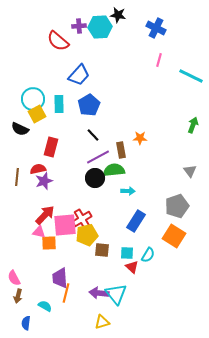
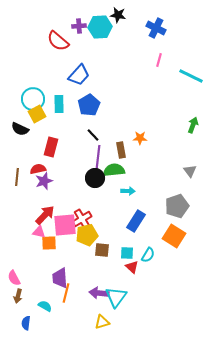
purple line at (98, 157): rotated 55 degrees counterclockwise
cyan triangle at (116, 294): moved 3 px down; rotated 15 degrees clockwise
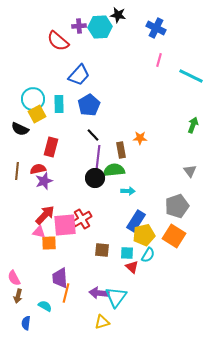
brown line at (17, 177): moved 6 px up
yellow pentagon at (87, 235): moved 57 px right
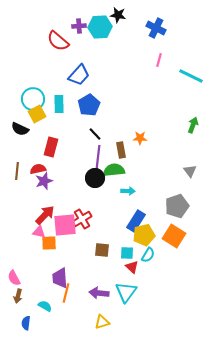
black line at (93, 135): moved 2 px right, 1 px up
cyan triangle at (116, 297): moved 10 px right, 5 px up
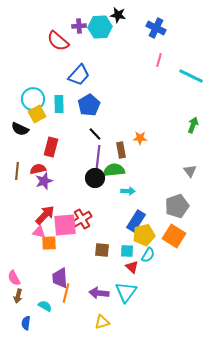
cyan square at (127, 253): moved 2 px up
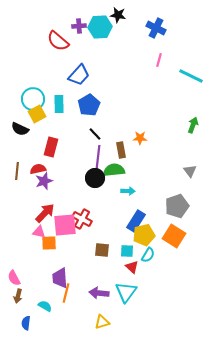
red arrow at (45, 215): moved 2 px up
red cross at (82, 219): rotated 30 degrees counterclockwise
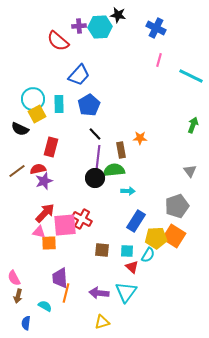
brown line at (17, 171): rotated 48 degrees clockwise
yellow pentagon at (144, 235): moved 12 px right, 3 px down; rotated 10 degrees clockwise
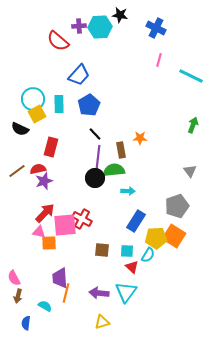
black star at (118, 15): moved 2 px right
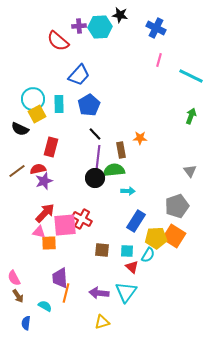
green arrow at (193, 125): moved 2 px left, 9 px up
brown arrow at (18, 296): rotated 48 degrees counterclockwise
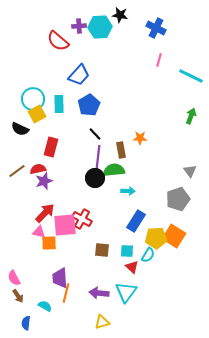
gray pentagon at (177, 206): moved 1 px right, 7 px up
